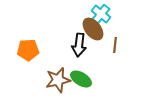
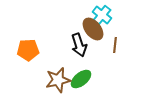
cyan cross: moved 1 px right, 1 px down
black arrow: rotated 25 degrees counterclockwise
green ellipse: rotated 70 degrees counterclockwise
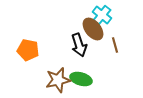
brown line: rotated 21 degrees counterclockwise
orange pentagon: rotated 15 degrees clockwise
green ellipse: rotated 55 degrees clockwise
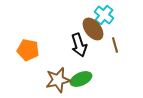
cyan cross: moved 2 px right
green ellipse: rotated 40 degrees counterclockwise
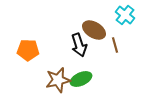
cyan cross: moved 21 px right
brown ellipse: moved 1 px right, 1 px down; rotated 20 degrees counterclockwise
orange pentagon: rotated 10 degrees counterclockwise
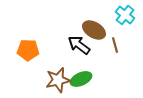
black arrow: rotated 145 degrees clockwise
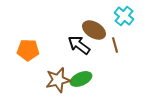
cyan cross: moved 1 px left, 1 px down
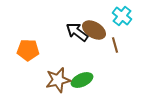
cyan cross: moved 2 px left
black arrow: moved 2 px left, 13 px up
green ellipse: moved 1 px right, 1 px down
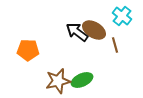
brown star: moved 1 px down
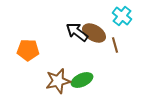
brown ellipse: moved 3 px down
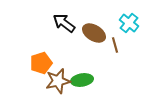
cyan cross: moved 7 px right, 7 px down
black arrow: moved 13 px left, 9 px up
orange pentagon: moved 13 px right, 13 px down; rotated 20 degrees counterclockwise
green ellipse: rotated 15 degrees clockwise
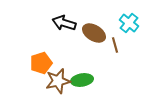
black arrow: rotated 20 degrees counterclockwise
